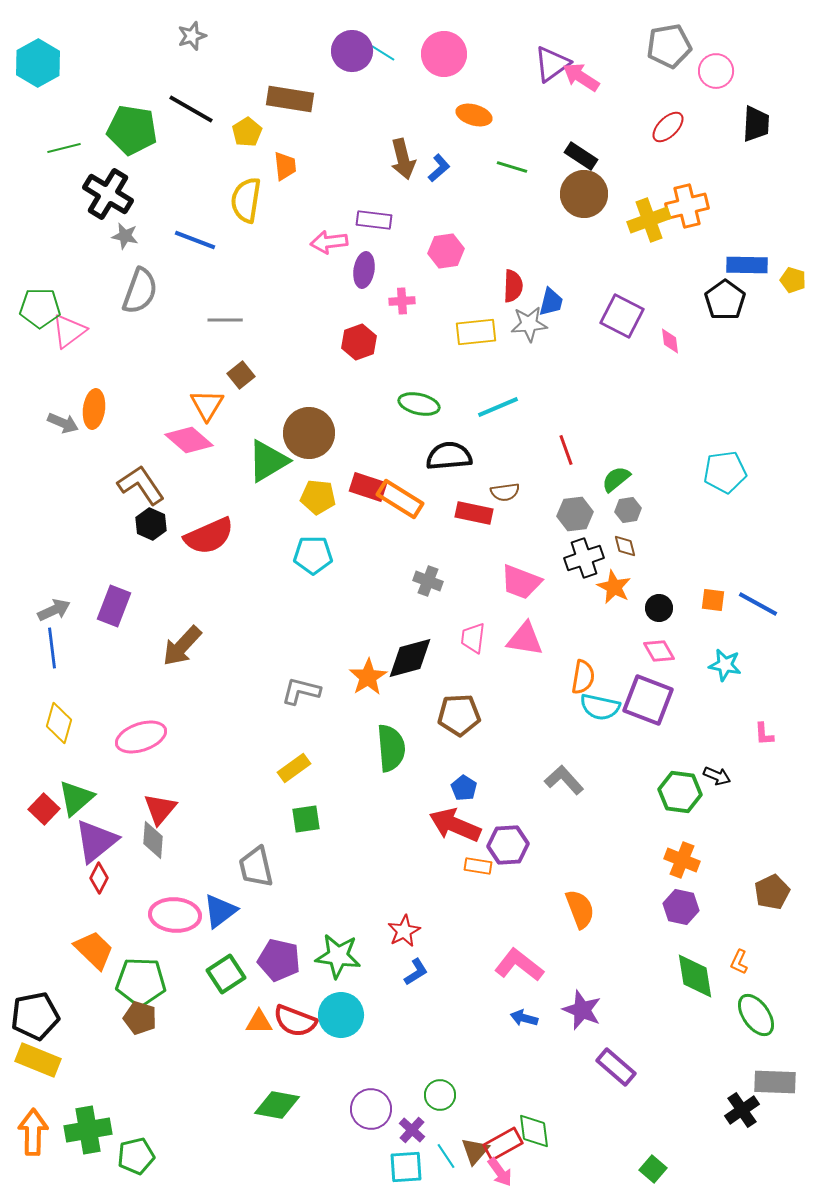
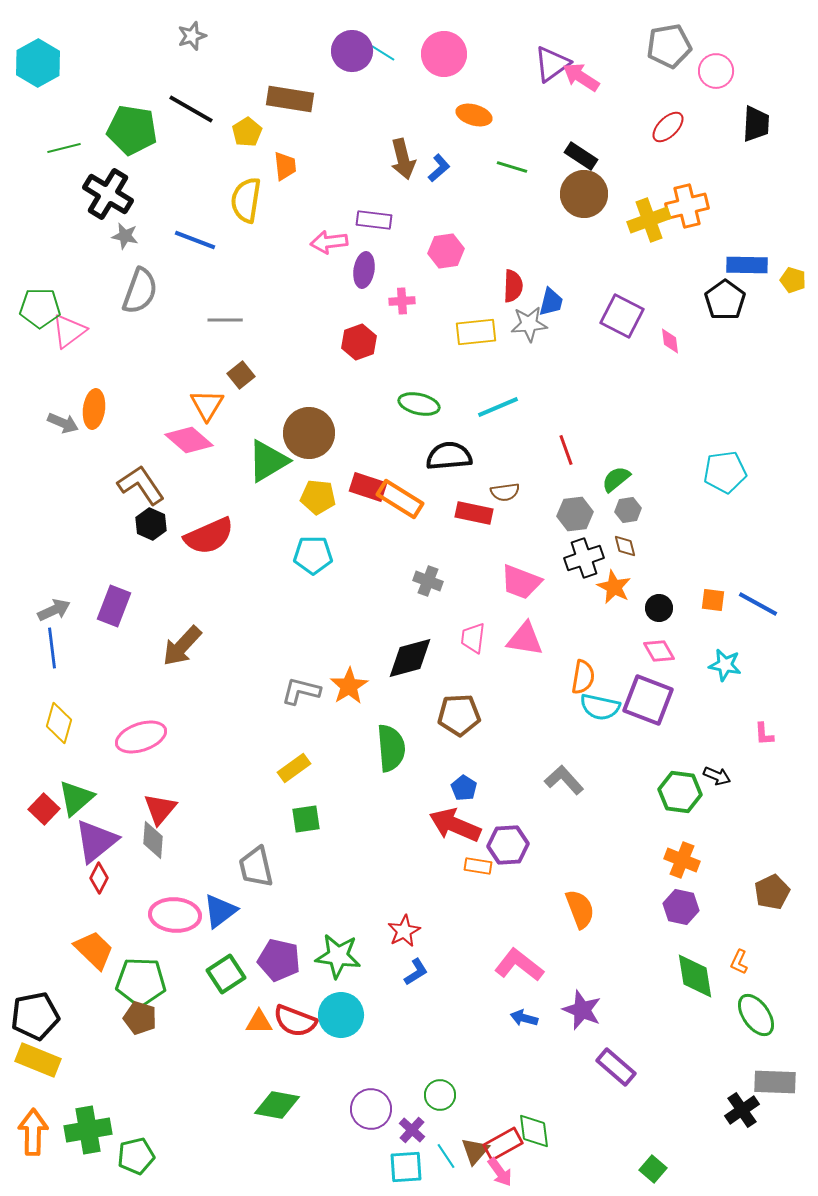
orange star at (368, 677): moved 19 px left, 9 px down
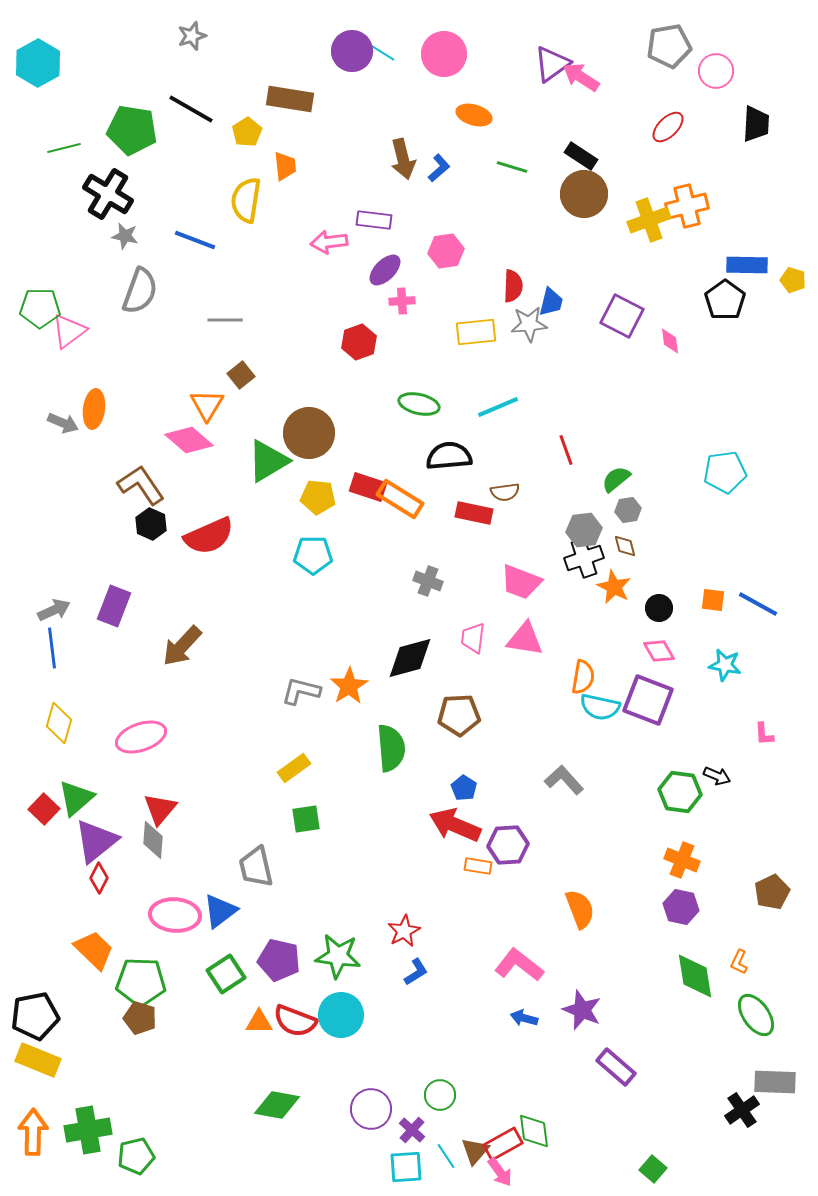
purple ellipse at (364, 270): moved 21 px right; rotated 36 degrees clockwise
gray hexagon at (575, 514): moved 9 px right, 16 px down
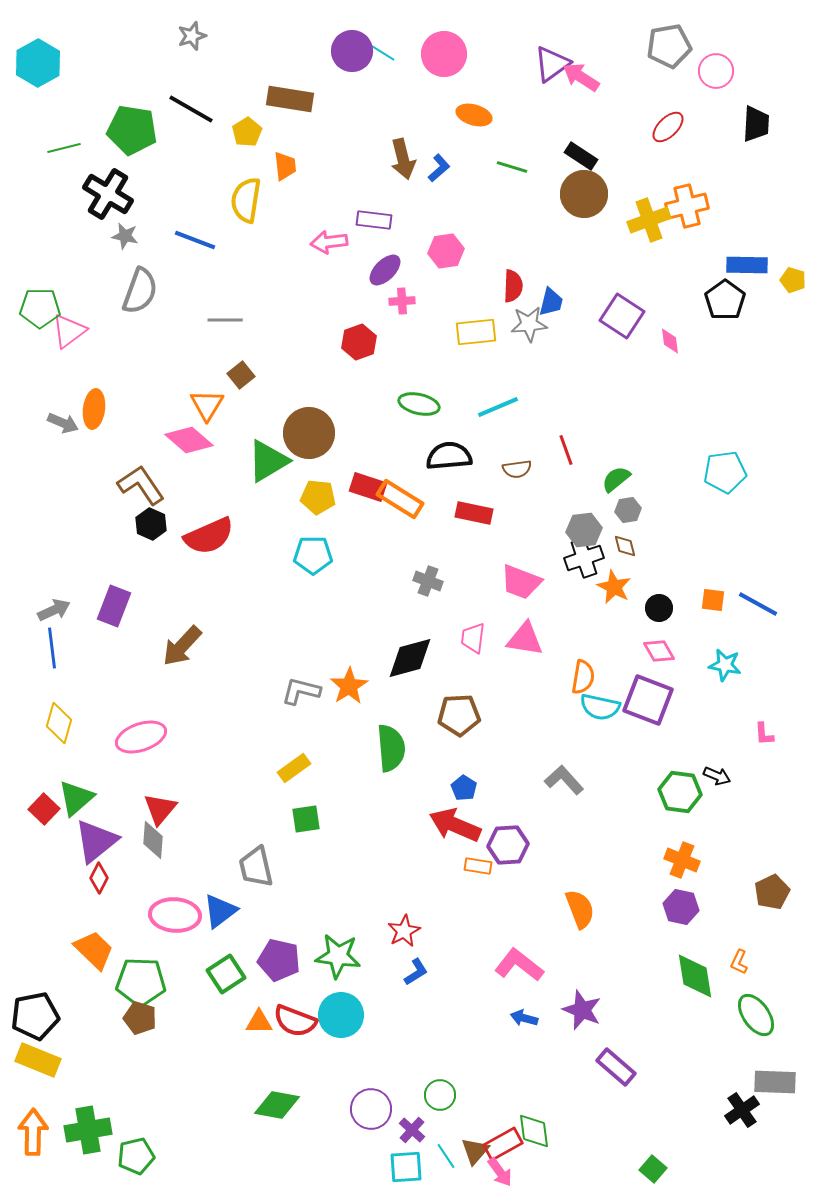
purple square at (622, 316): rotated 6 degrees clockwise
brown semicircle at (505, 492): moved 12 px right, 23 px up
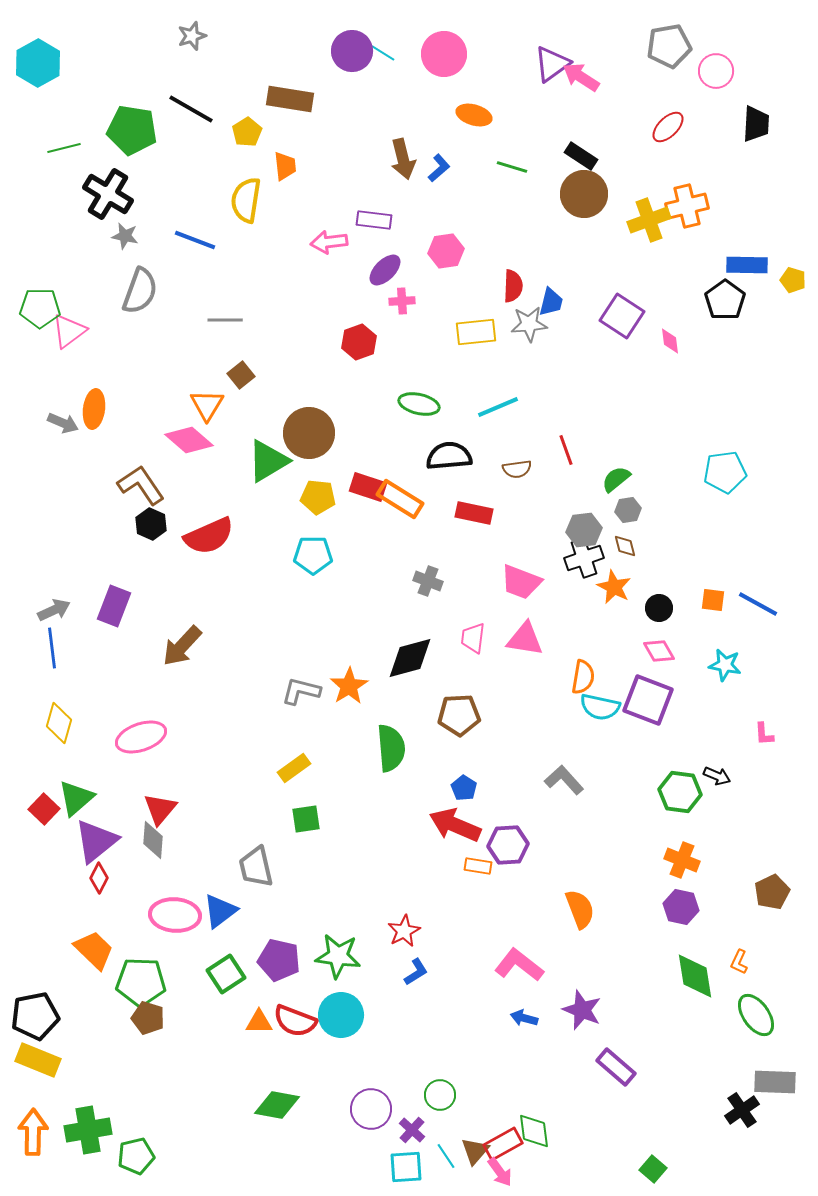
brown pentagon at (140, 1018): moved 8 px right
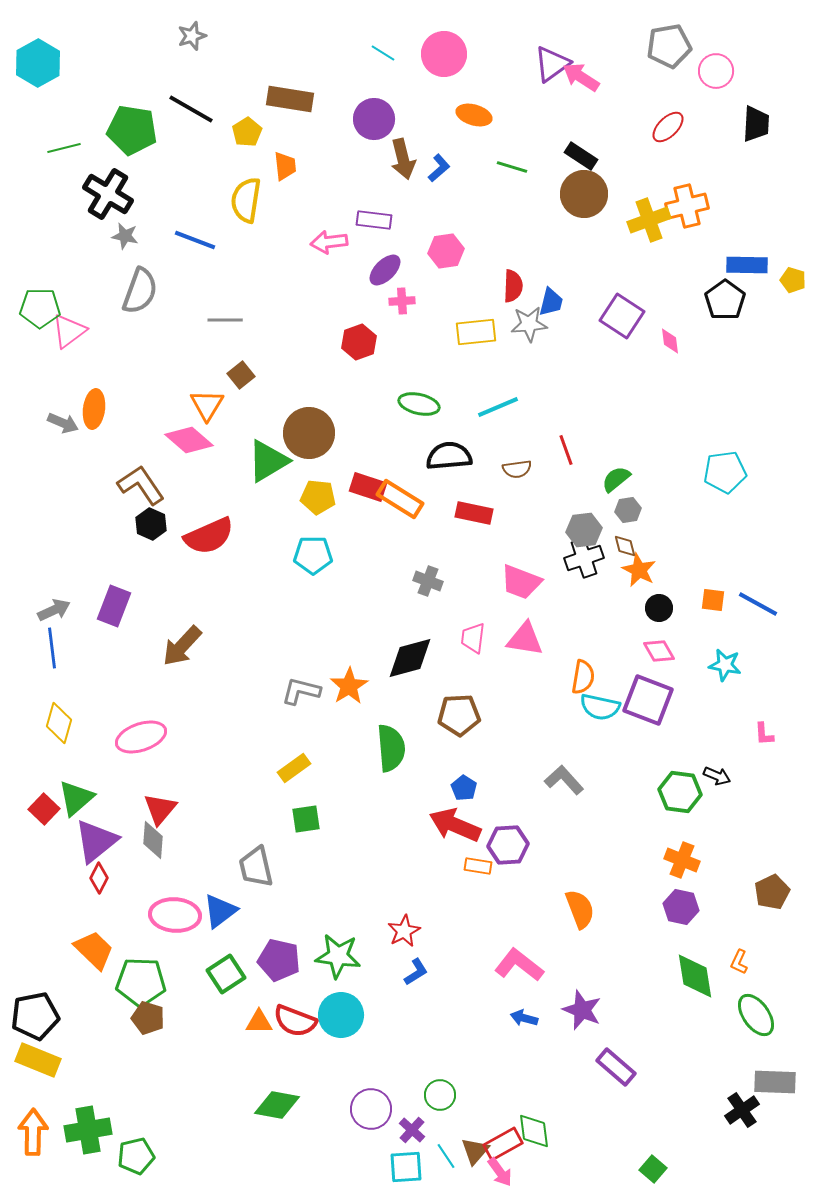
purple circle at (352, 51): moved 22 px right, 68 px down
orange star at (614, 587): moved 25 px right, 17 px up
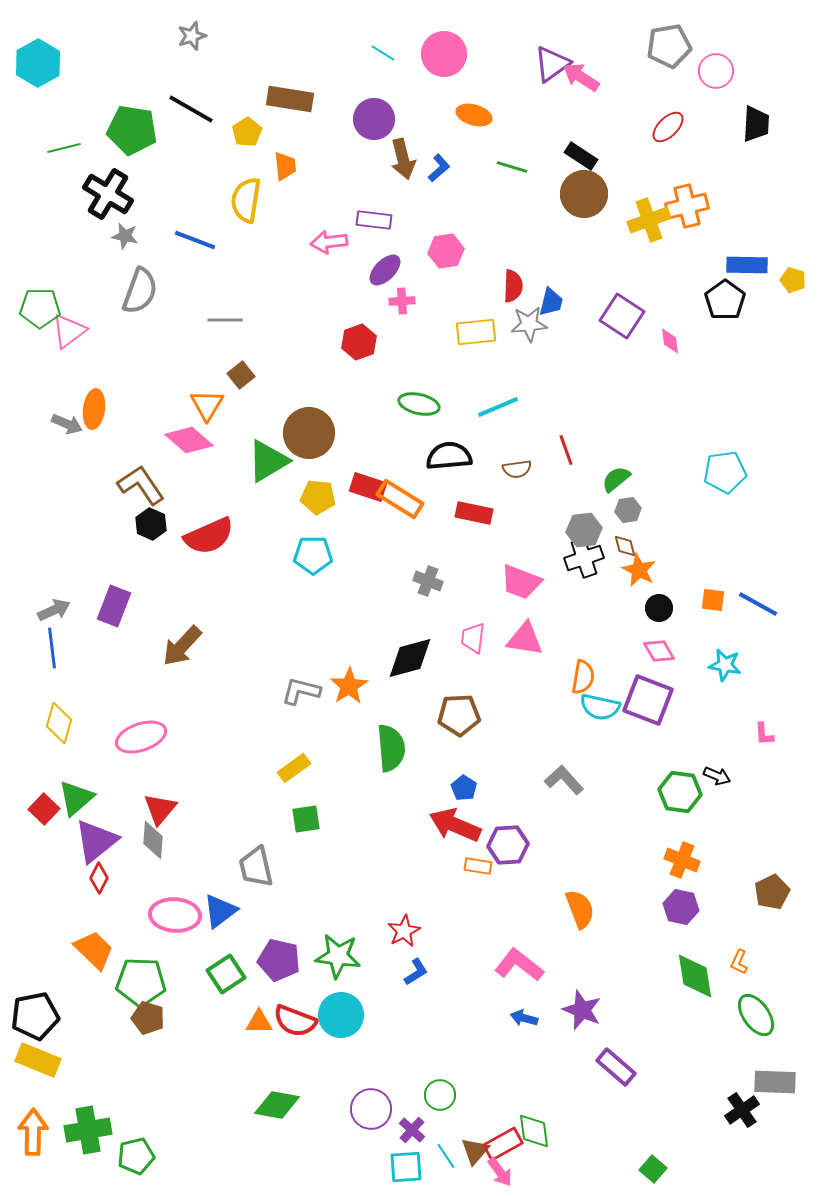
gray arrow at (63, 423): moved 4 px right, 1 px down
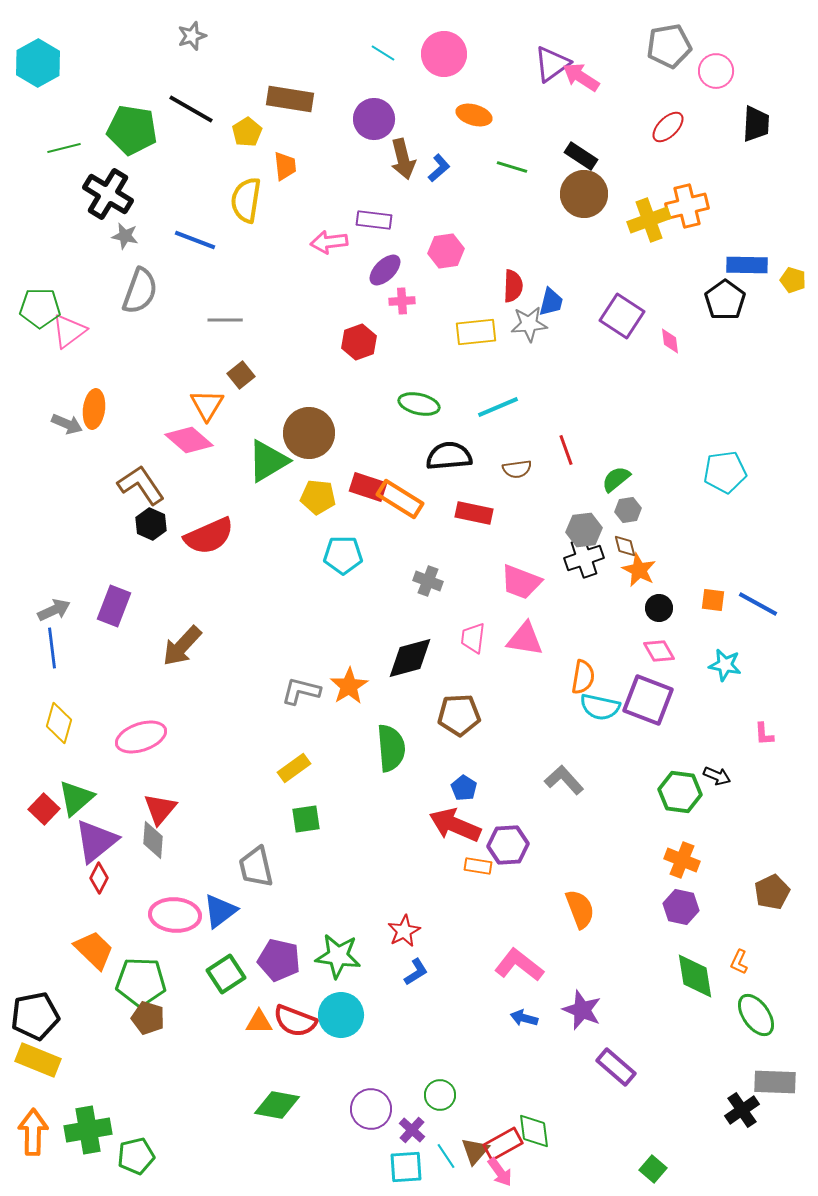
cyan pentagon at (313, 555): moved 30 px right
